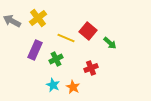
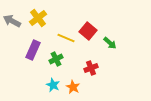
purple rectangle: moved 2 px left
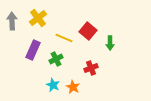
gray arrow: rotated 60 degrees clockwise
yellow line: moved 2 px left
green arrow: rotated 48 degrees clockwise
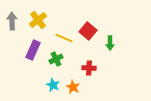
yellow cross: moved 2 px down
red cross: moved 2 px left; rotated 24 degrees clockwise
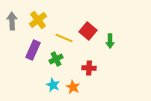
green arrow: moved 2 px up
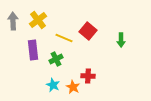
gray arrow: moved 1 px right
green arrow: moved 11 px right, 1 px up
purple rectangle: rotated 30 degrees counterclockwise
red cross: moved 1 px left, 8 px down
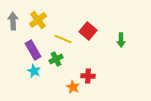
yellow line: moved 1 px left, 1 px down
purple rectangle: rotated 24 degrees counterclockwise
cyan star: moved 19 px left, 14 px up
